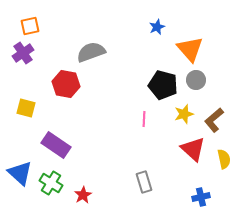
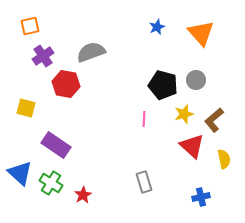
orange triangle: moved 11 px right, 16 px up
purple cross: moved 20 px right, 3 px down
red triangle: moved 1 px left, 3 px up
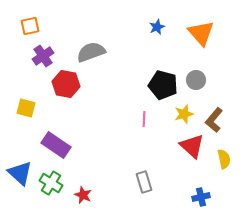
brown L-shape: rotated 10 degrees counterclockwise
red star: rotated 18 degrees counterclockwise
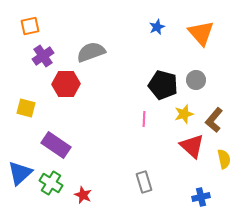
red hexagon: rotated 12 degrees counterclockwise
blue triangle: rotated 36 degrees clockwise
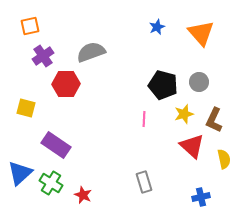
gray circle: moved 3 px right, 2 px down
brown L-shape: rotated 15 degrees counterclockwise
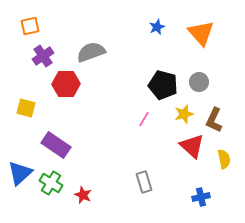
pink line: rotated 28 degrees clockwise
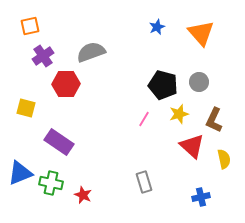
yellow star: moved 5 px left
purple rectangle: moved 3 px right, 3 px up
blue triangle: rotated 20 degrees clockwise
green cross: rotated 20 degrees counterclockwise
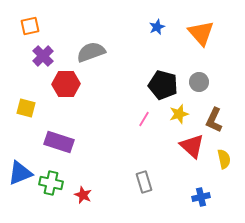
purple cross: rotated 10 degrees counterclockwise
purple rectangle: rotated 16 degrees counterclockwise
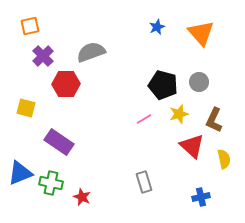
pink line: rotated 28 degrees clockwise
purple rectangle: rotated 16 degrees clockwise
red star: moved 1 px left, 2 px down
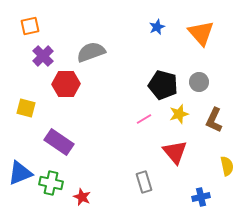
red triangle: moved 17 px left, 6 px down; rotated 8 degrees clockwise
yellow semicircle: moved 3 px right, 7 px down
